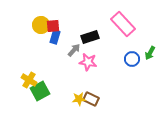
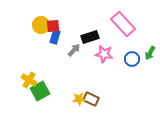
pink star: moved 16 px right, 8 px up
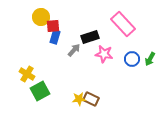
yellow circle: moved 8 px up
green arrow: moved 6 px down
yellow cross: moved 2 px left, 6 px up
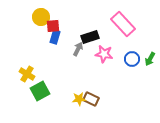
gray arrow: moved 4 px right, 1 px up; rotated 16 degrees counterclockwise
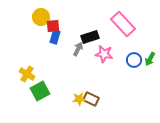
blue circle: moved 2 px right, 1 px down
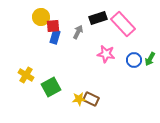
black rectangle: moved 8 px right, 19 px up
gray arrow: moved 17 px up
pink star: moved 2 px right
yellow cross: moved 1 px left, 1 px down
green square: moved 11 px right, 4 px up
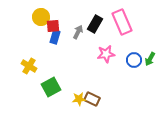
black rectangle: moved 3 px left, 6 px down; rotated 42 degrees counterclockwise
pink rectangle: moved 1 px left, 2 px up; rotated 20 degrees clockwise
pink star: rotated 18 degrees counterclockwise
yellow cross: moved 3 px right, 9 px up
brown rectangle: moved 1 px right
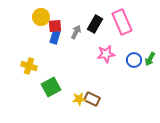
red square: moved 2 px right
gray arrow: moved 2 px left
yellow cross: rotated 14 degrees counterclockwise
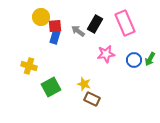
pink rectangle: moved 3 px right, 1 px down
gray arrow: moved 2 px right, 1 px up; rotated 80 degrees counterclockwise
yellow star: moved 5 px right, 15 px up; rotated 24 degrees clockwise
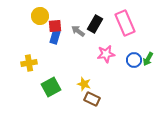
yellow circle: moved 1 px left, 1 px up
green arrow: moved 2 px left
yellow cross: moved 3 px up; rotated 28 degrees counterclockwise
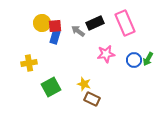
yellow circle: moved 2 px right, 7 px down
black rectangle: moved 1 px up; rotated 36 degrees clockwise
